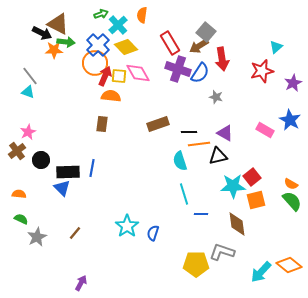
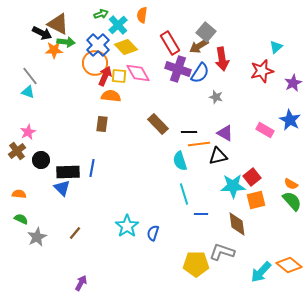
brown rectangle at (158, 124): rotated 65 degrees clockwise
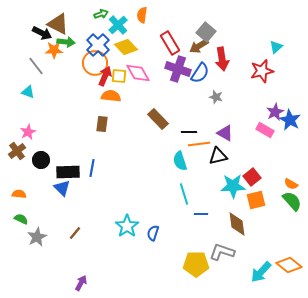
gray line at (30, 76): moved 6 px right, 10 px up
purple star at (293, 83): moved 18 px left, 29 px down
brown rectangle at (158, 124): moved 5 px up
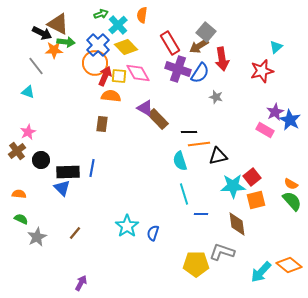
purple triangle at (225, 133): moved 80 px left, 25 px up
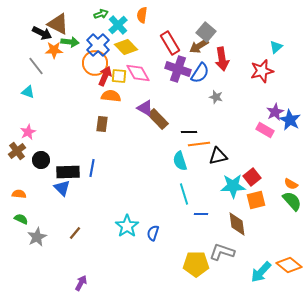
green arrow at (66, 42): moved 4 px right
